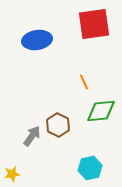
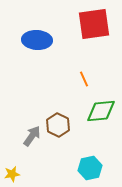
blue ellipse: rotated 12 degrees clockwise
orange line: moved 3 px up
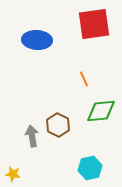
gray arrow: rotated 45 degrees counterclockwise
yellow star: moved 1 px right; rotated 21 degrees clockwise
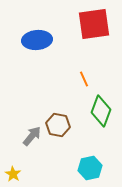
blue ellipse: rotated 8 degrees counterclockwise
green diamond: rotated 64 degrees counterclockwise
brown hexagon: rotated 15 degrees counterclockwise
gray arrow: rotated 50 degrees clockwise
yellow star: rotated 21 degrees clockwise
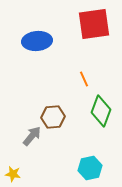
blue ellipse: moved 1 px down
brown hexagon: moved 5 px left, 8 px up; rotated 15 degrees counterclockwise
yellow star: rotated 21 degrees counterclockwise
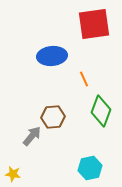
blue ellipse: moved 15 px right, 15 px down
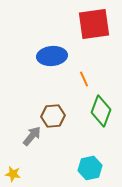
brown hexagon: moved 1 px up
